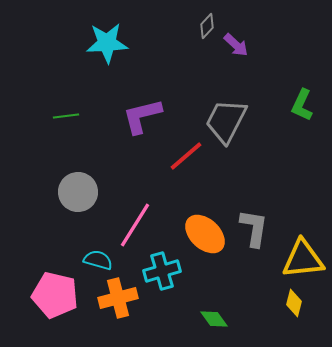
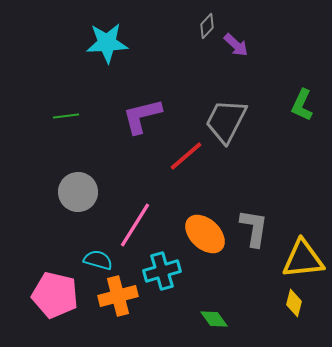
orange cross: moved 2 px up
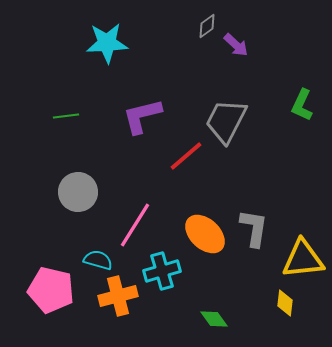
gray diamond: rotated 10 degrees clockwise
pink pentagon: moved 4 px left, 5 px up
yellow diamond: moved 9 px left; rotated 8 degrees counterclockwise
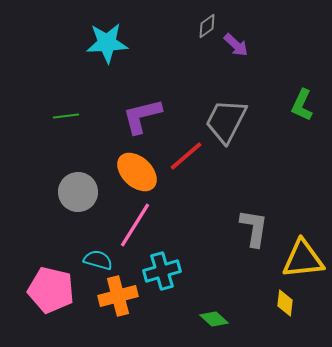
orange ellipse: moved 68 px left, 62 px up
green diamond: rotated 12 degrees counterclockwise
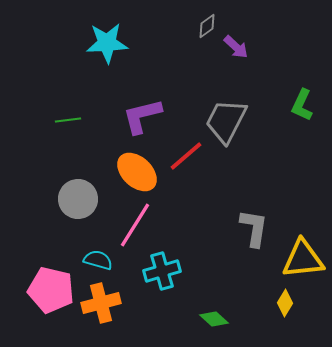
purple arrow: moved 2 px down
green line: moved 2 px right, 4 px down
gray circle: moved 7 px down
orange cross: moved 17 px left, 7 px down
yellow diamond: rotated 24 degrees clockwise
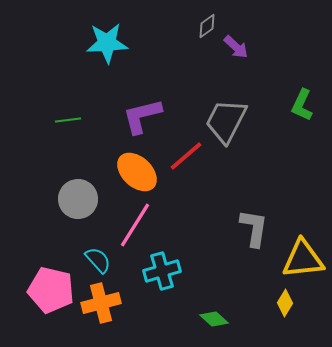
cyan semicircle: rotated 32 degrees clockwise
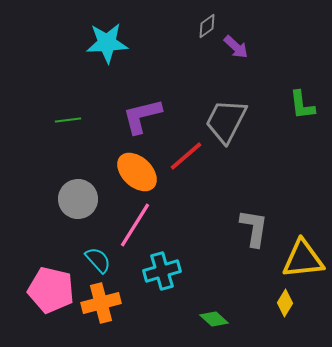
green L-shape: rotated 32 degrees counterclockwise
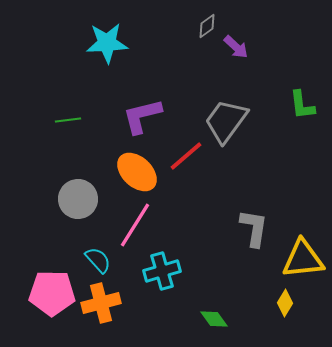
gray trapezoid: rotated 9 degrees clockwise
pink pentagon: moved 1 px right, 3 px down; rotated 12 degrees counterclockwise
green diamond: rotated 12 degrees clockwise
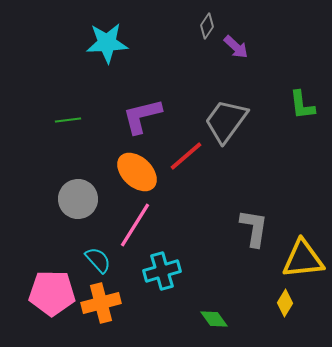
gray diamond: rotated 20 degrees counterclockwise
